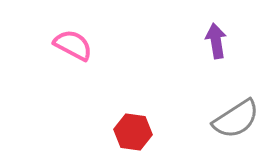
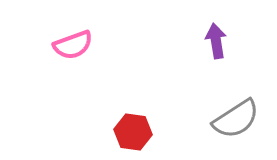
pink semicircle: rotated 132 degrees clockwise
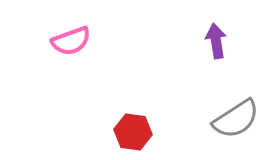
pink semicircle: moved 2 px left, 4 px up
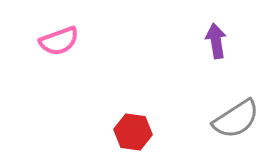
pink semicircle: moved 12 px left
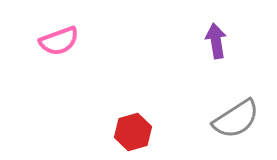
red hexagon: rotated 24 degrees counterclockwise
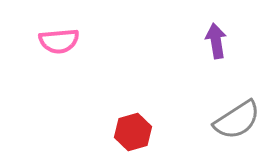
pink semicircle: rotated 15 degrees clockwise
gray semicircle: moved 1 px right, 1 px down
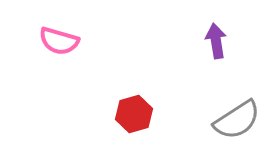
pink semicircle: rotated 21 degrees clockwise
red hexagon: moved 1 px right, 18 px up
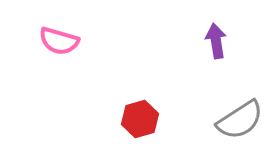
red hexagon: moved 6 px right, 5 px down
gray semicircle: moved 3 px right
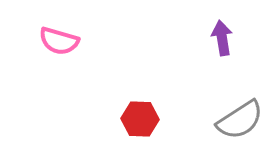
purple arrow: moved 6 px right, 3 px up
red hexagon: rotated 18 degrees clockwise
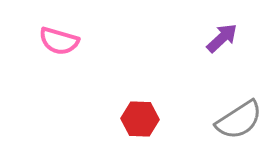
purple arrow: rotated 56 degrees clockwise
gray semicircle: moved 1 px left
